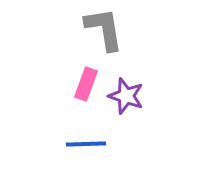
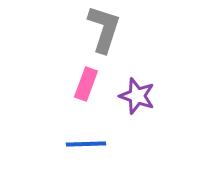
gray L-shape: rotated 27 degrees clockwise
purple star: moved 11 px right
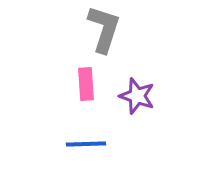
pink rectangle: rotated 24 degrees counterclockwise
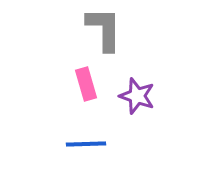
gray L-shape: rotated 18 degrees counterclockwise
pink rectangle: rotated 12 degrees counterclockwise
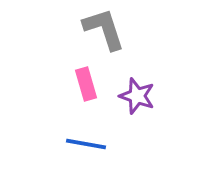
gray L-shape: rotated 18 degrees counterclockwise
blue line: rotated 12 degrees clockwise
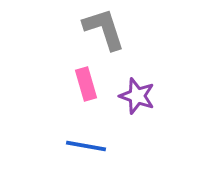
blue line: moved 2 px down
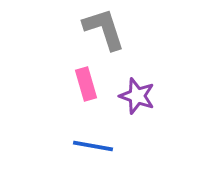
blue line: moved 7 px right
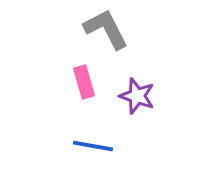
gray L-shape: moved 2 px right; rotated 9 degrees counterclockwise
pink rectangle: moved 2 px left, 2 px up
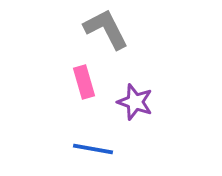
purple star: moved 2 px left, 6 px down
blue line: moved 3 px down
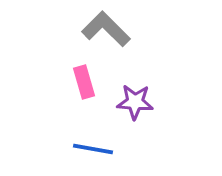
gray L-shape: rotated 18 degrees counterclockwise
purple star: rotated 15 degrees counterclockwise
